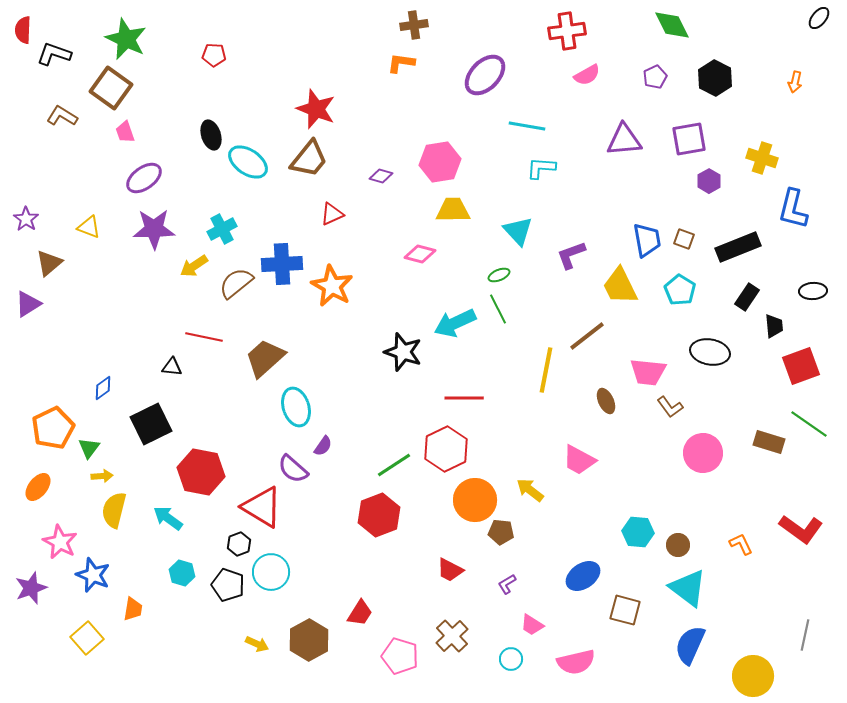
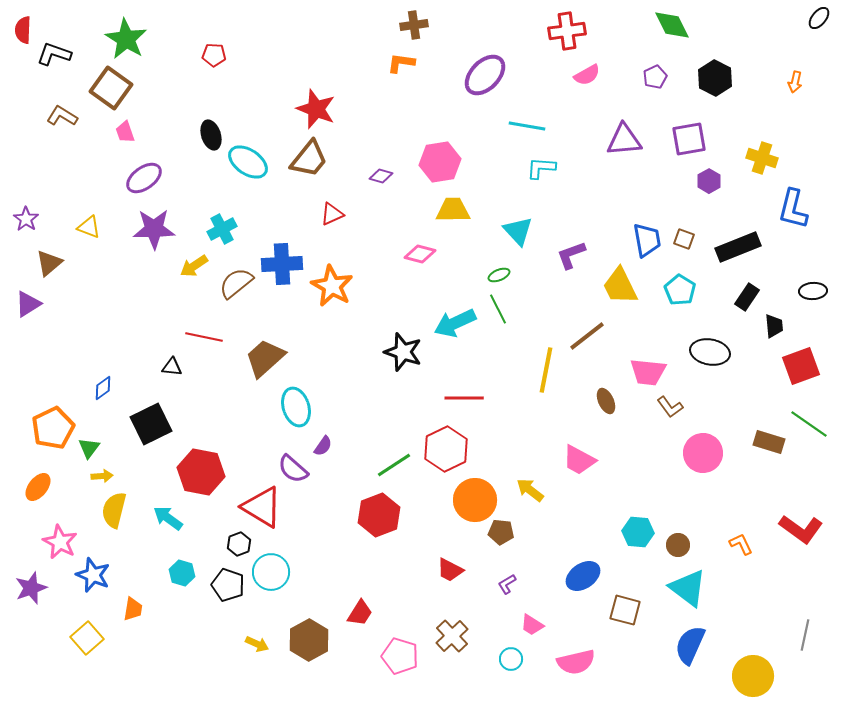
green star at (126, 39): rotated 6 degrees clockwise
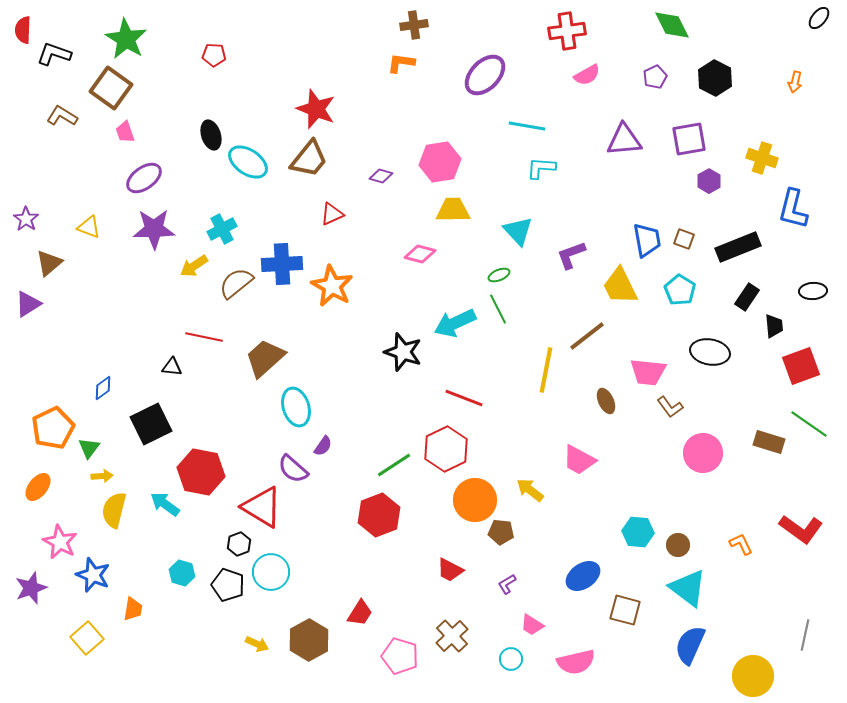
red line at (464, 398): rotated 21 degrees clockwise
cyan arrow at (168, 518): moved 3 px left, 14 px up
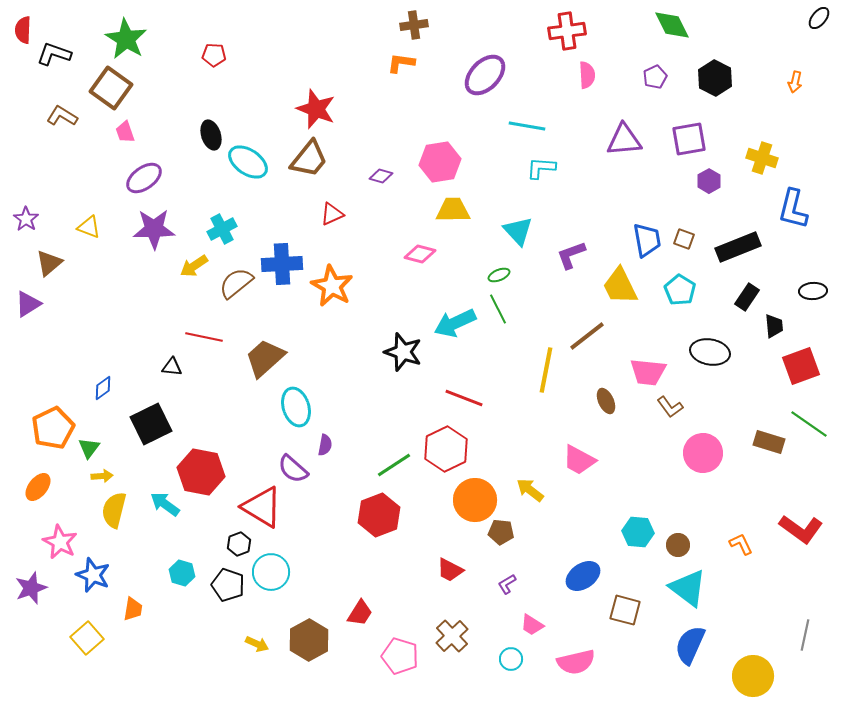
pink semicircle at (587, 75): rotated 64 degrees counterclockwise
purple semicircle at (323, 446): moved 2 px right, 1 px up; rotated 25 degrees counterclockwise
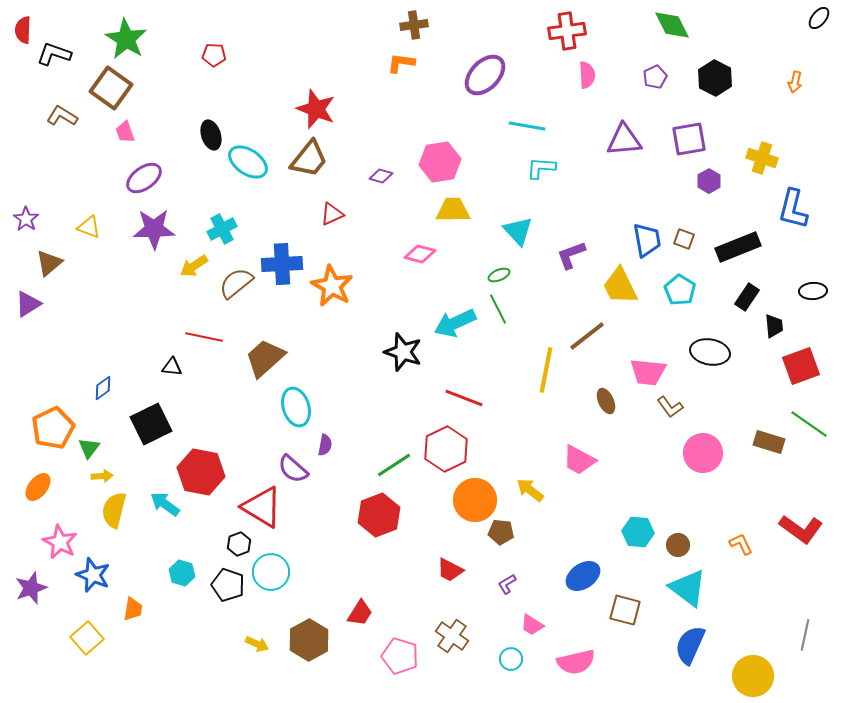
brown cross at (452, 636): rotated 12 degrees counterclockwise
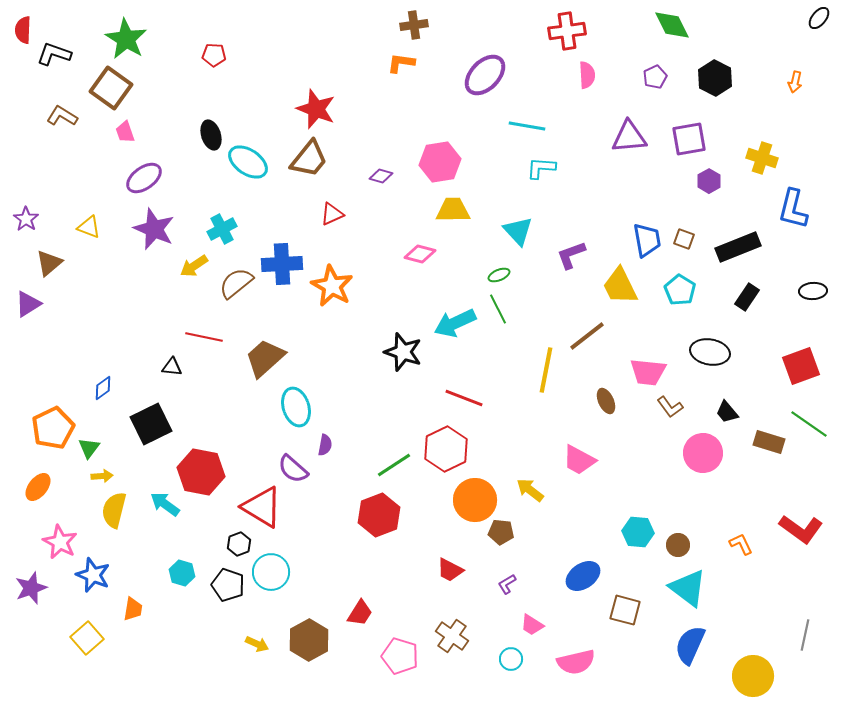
purple triangle at (624, 140): moved 5 px right, 3 px up
purple star at (154, 229): rotated 24 degrees clockwise
black trapezoid at (774, 326): moved 47 px left, 86 px down; rotated 145 degrees clockwise
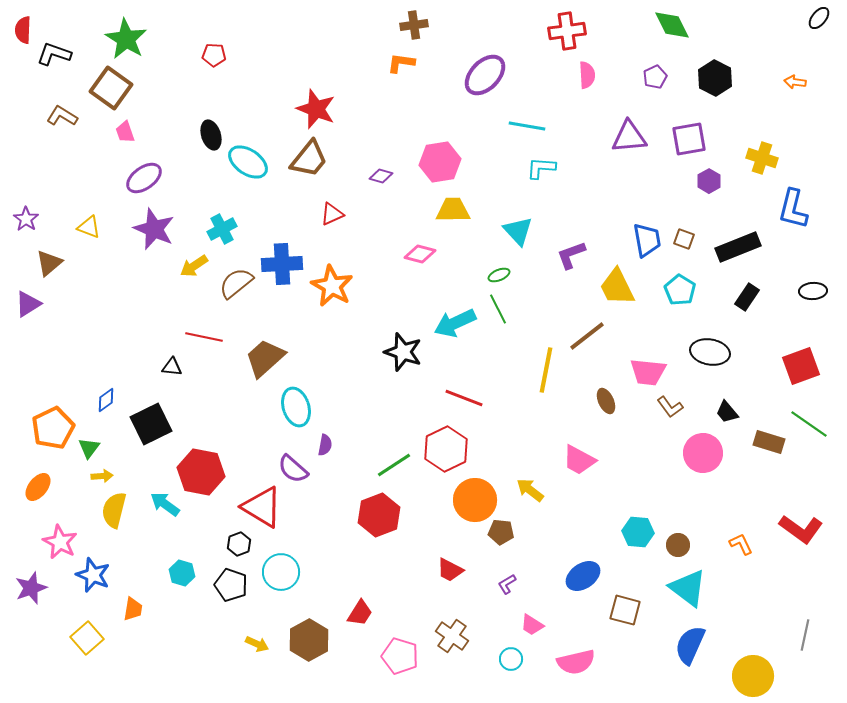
orange arrow at (795, 82): rotated 85 degrees clockwise
yellow trapezoid at (620, 286): moved 3 px left, 1 px down
blue diamond at (103, 388): moved 3 px right, 12 px down
cyan circle at (271, 572): moved 10 px right
black pentagon at (228, 585): moved 3 px right
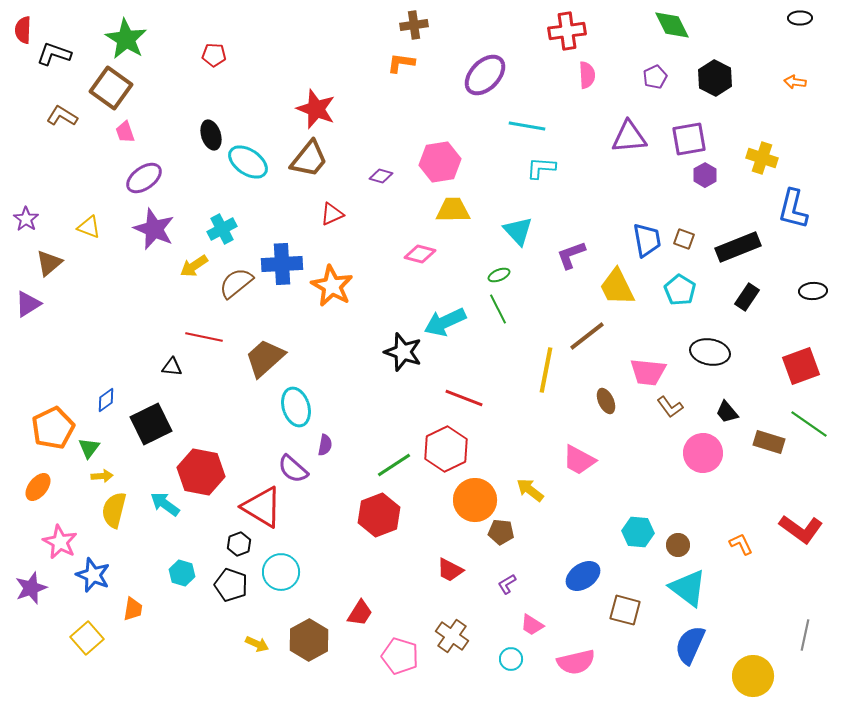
black ellipse at (819, 18): moved 19 px left; rotated 50 degrees clockwise
purple hexagon at (709, 181): moved 4 px left, 6 px up
cyan arrow at (455, 323): moved 10 px left, 1 px up
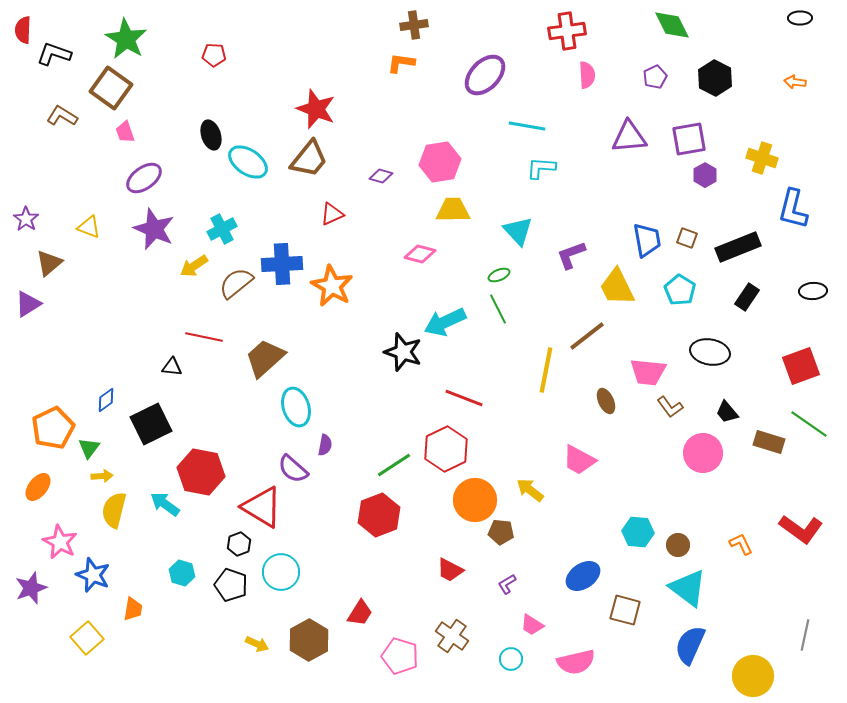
brown square at (684, 239): moved 3 px right, 1 px up
